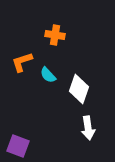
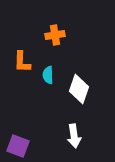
orange cross: rotated 18 degrees counterclockwise
orange L-shape: rotated 70 degrees counterclockwise
cyan semicircle: rotated 42 degrees clockwise
white arrow: moved 14 px left, 8 px down
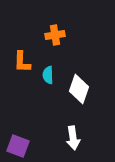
white arrow: moved 1 px left, 2 px down
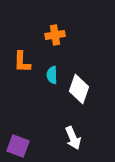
cyan semicircle: moved 4 px right
white arrow: rotated 15 degrees counterclockwise
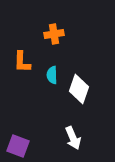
orange cross: moved 1 px left, 1 px up
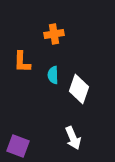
cyan semicircle: moved 1 px right
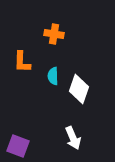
orange cross: rotated 18 degrees clockwise
cyan semicircle: moved 1 px down
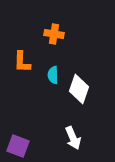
cyan semicircle: moved 1 px up
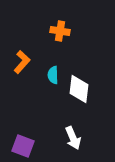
orange cross: moved 6 px right, 3 px up
orange L-shape: rotated 140 degrees counterclockwise
white diamond: rotated 12 degrees counterclockwise
purple square: moved 5 px right
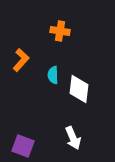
orange L-shape: moved 1 px left, 2 px up
